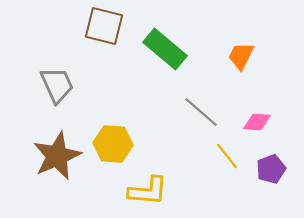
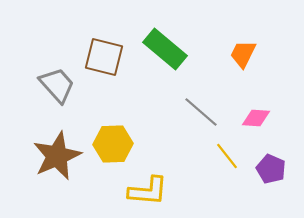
brown square: moved 31 px down
orange trapezoid: moved 2 px right, 2 px up
gray trapezoid: rotated 18 degrees counterclockwise
pink diamond: moved 1 px left, 4 px up
yellow hexagon: rotated 6 degrees counterclockwise
purple pentagon: rotated 28 degrees counterclockwise
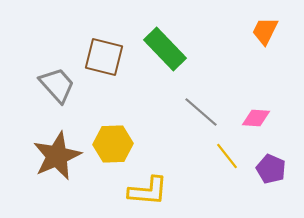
green rectangle: rotated 6 degrees clockwise
orange trapezoid: moved 22 px right, 23 px up
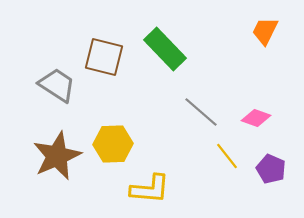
gray trapezoid: rotated 15 degrees counterclockwise
pink diamond: rotated 16 degrees clockwise
yellow L-shape: moved 2 px right, 2 px up
